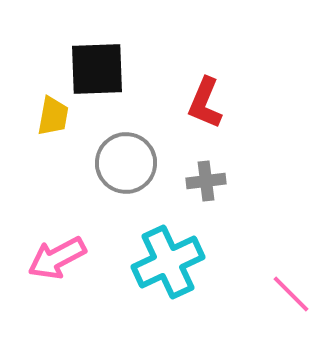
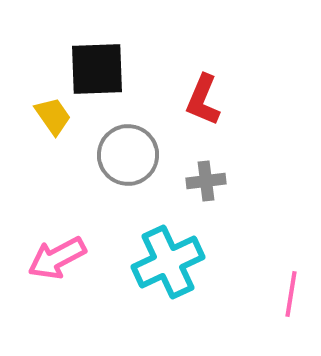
red L-shape: moved 2 px left, 3 px up
yellow trapezoid: rotated 45 degrees counterclockwise
gray circle: moved 2 px right, 8 px up
pink line: rotated 54 degrees clockwise
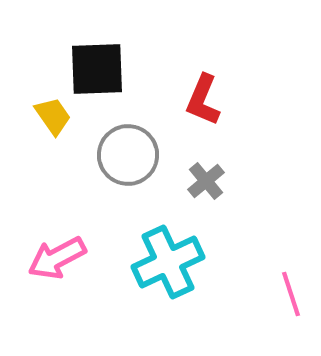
gray cross: rotated 33 degrees counterclockwise
pink line: rotated 27 degrees counterclockwise
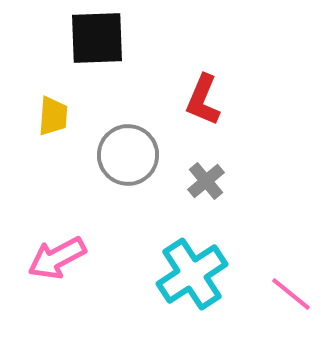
black square: moved 31 px up
yellow trapezoid: rotated 39 degrees clockwise
cyan cross: moved 24 px right, 12 px down; rotated 8 degrees counterclockwise
pink line: rotated 33 degrees counterclockwise
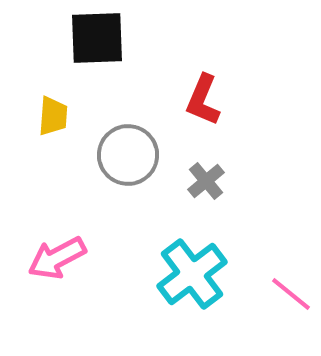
cyan cross: rotated 4 degrees counterclockwise
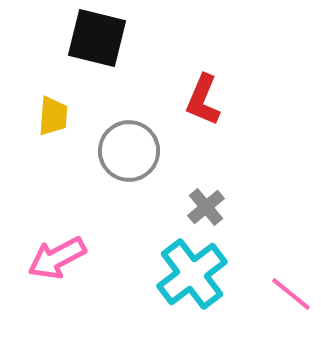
black square: rotated 16 degrees clockwise
gray circle: moved 1 px right, 4 px up
gray cross: moved 26 px down
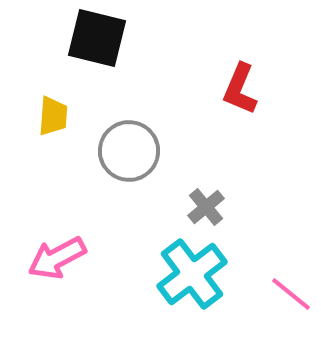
red L-shape: moved 37 px right, 11 px up
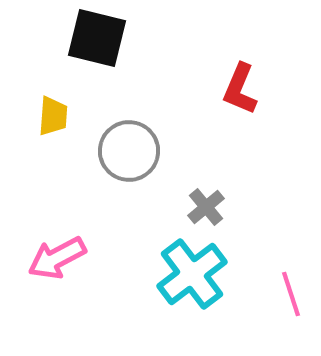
pink line: rotated 33 degrees clockwise
